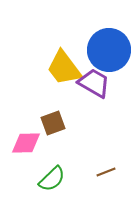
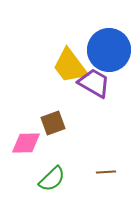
yellow trapezoid: moved 6 px right, 2 px up
brown line: rotated 18 degrees clockwise
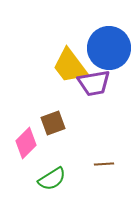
blue circle: moved 2 px up
purple trapezoid: rotated 140 degrees clockwise
pink diamond: rotated 44 degrees counterclockwise
brown line: moved 2 px left, 8 px up
green semicircle: rotated 12 degrees clockwise
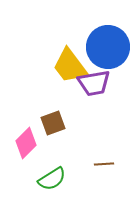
blue circle: moved 1 px left, 1 px up
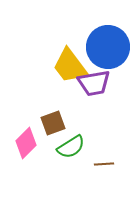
green semicircle: moved 19 px right, 32 px up
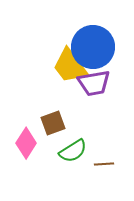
blue circle: moved 15 px left
pink diamond: rotated 12 degrees counterclockwise
green semicircle: moved 2 px right, 4 px down
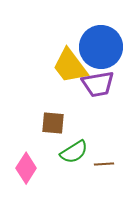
blue circle: moved 8 px right
purple trapezoid: moved 4 px right, 1 px down
brown square: rotated 25 degrees clockwise
pink diamond: moved 25 px down
green semicircle: moved 1 px right, 1 px down
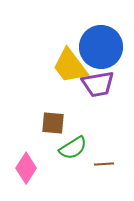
green semicircle: moved 1 px left, 4 px up
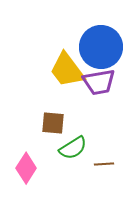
yellow trapezoid: moved 3 px left, 4 px down
purple trapezoid: moved 1 px right, 2 px up
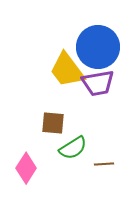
blue circle: moved 3 px left
purple trapezoid: moved 1 px left, 1 px down
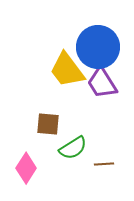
purple trapezoid: moved 4 px right; rotated 68 degrees clockwise
brown square: moved 5 px left, 1 px down
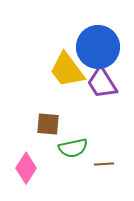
green semicircle: rotated 20 degrees clockwise
